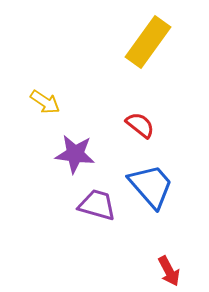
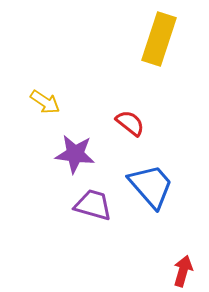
yellow rectangle: moved 11 px right, 3 px up; rotated 18 degrees counterclockwise
red semicircle: moved 10 px left, 2 px up
purple trapezoid: moved 4 px left
red arrow: moved 14 px right; rotated 136 degrees counterclockwise
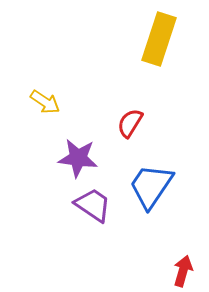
red semicircle: rotated 96 degrees counterclockwise
purple star: moved 3 px right, 4 px down
blue trapezoid: rotated 105 degrees counterclockwise
purple trapezoid: rotated 18 degrees clockwise
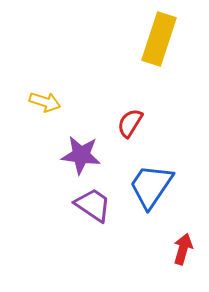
yellow arrow: rotated 16 degrees counterclockwise
purple star: moved 3 px right, 3 px up
red arrow: moved 22 px up
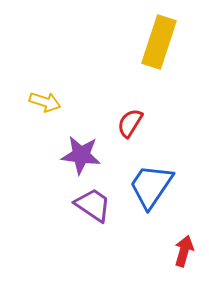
yellow rectangle: moved 3 px down
red arrow: moved 1 px right, 2 px down
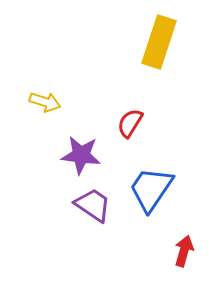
blue trapezoid: moved 3 px down
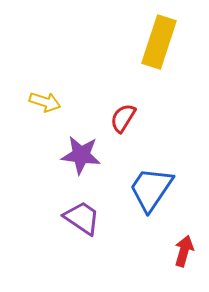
red semicircle: moved 7 px left, 5 px up
purple trapezoid: moved 11 px left, 13 px down
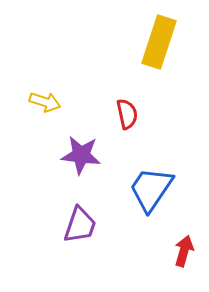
red semicircle: moved 4 px right, 4 px up; rotated 136 degrees clockwise
purple trapezoid: moved 2 px left, 7 px down; rotated 75 degrees clockwise
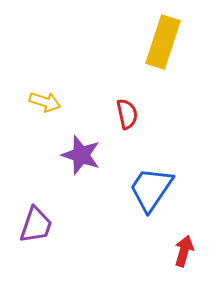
yellow rectangle: moved 4 px right
purple star: rotated 12 degrees clockwise
purple trapezoid: moved 44 px left
